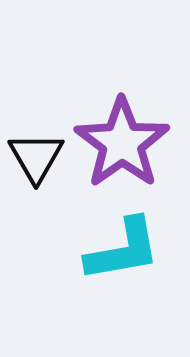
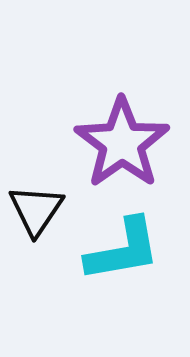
black triangle: moved 53 px down; rotated 4 degrees clockwise
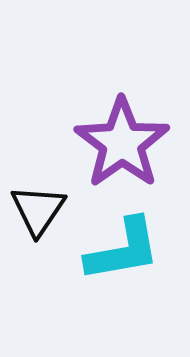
black triangle: moved 2 px right
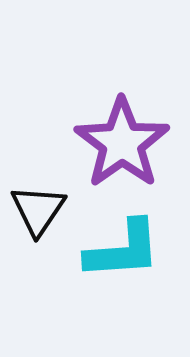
cyan L-shape: rotated 6 degrees clockwise
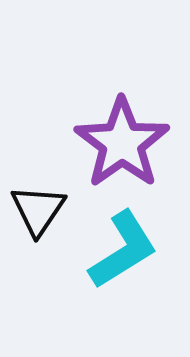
cyan L-shape: rotated 28 degrees counterclockwise
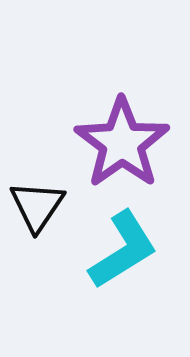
black triangle: moved 1 px left, 4 px up
